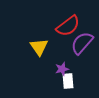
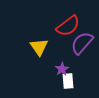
purple star: rotated 16 degrees counterclockwise
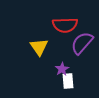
red semicircle: moved 3 px left, 1 px up; rotated 35 degrees clockwise
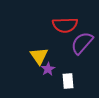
yellow triangle: moved 9 px down
purple star: moved 14 px left
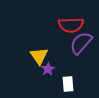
red semicircle: moved 6 px right
purple semicircle: moved 1 px left
white rectangle: moved 3 px down
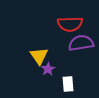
red semicircle: moved 1 px left, 1 px up
purple semicircle: rotated 40 degrees clockwise
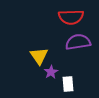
red semicircle: moved 1 px right, 7 px up
purple semicircle: moved 3 px left, 1 px up
purple star: moved 3 px right, 3 px down
